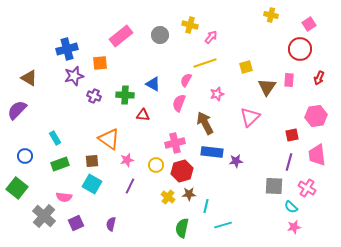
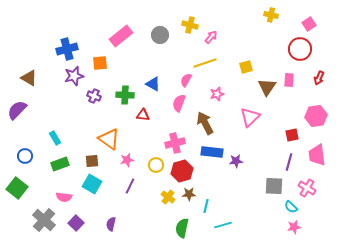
gray cross at (44, 216): moved 4 px down
purple square at (76, 223): rotated 21 degrees counterclockwise
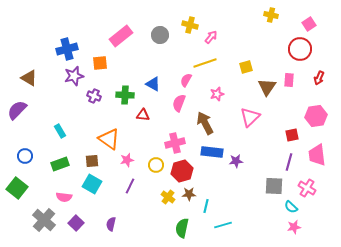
cyan rectangle at (55, 138): moved 5 px right, 7 px up
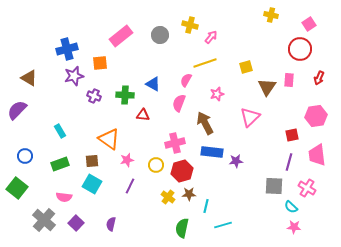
pink star at (294, 227): rotated 16 degrees clockwise
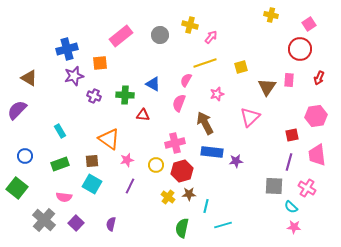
yellow square at (246, 67): moved 5 px left
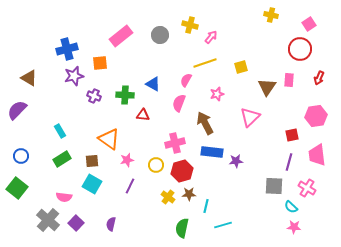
blue circle at (25, 156): moved 4 px left
green rectangle at (60, 164): moved 2 px right, 5 px up; rotated 12 degrees counterclockwise
gray cross at (44, 220): moved 4 px right
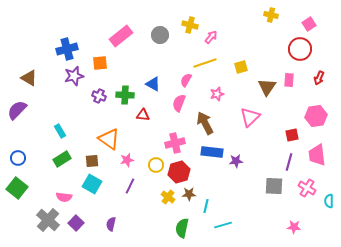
purple cross at (94, 96): moved 5 px right
blue circle at (21, 156): moved 3 px left, 2 px down
red hexagon at (182, 171): moved 3 px left, 1 px down
cyan semicircle at (291, 207): moved 38 px right, 6 px up; rotated 48 degrees clockwise
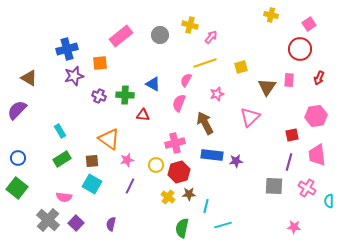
blue rectangle at (212, 152): moved 3 px down
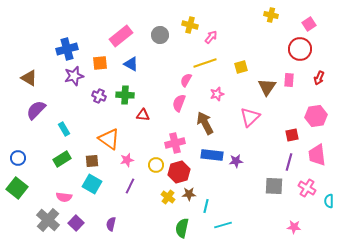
blue triangle at (153, 84): moved 22 px left, 20 px up
purple semicircle at (17, 110): moved 19 px right
cyan rectangle at (60, 131): moved 4 px right, 2 px up
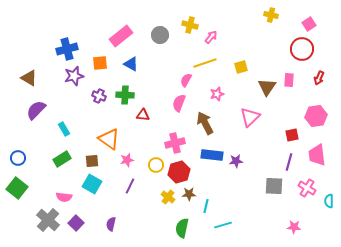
red circle at (300, 49): moved 2 px right
